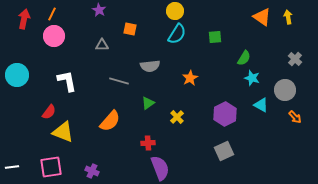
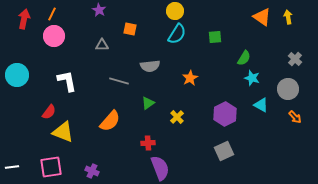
gray circle: moved 3 px right, 1 px up
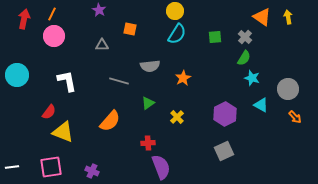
gray cross: moved 50 px left, 22 px up
orange star: moved 7 px left
purple semicircle: moved 1 px right, 1 px up
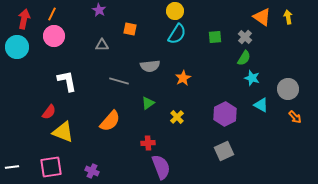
cyan circle: moved 28 px up
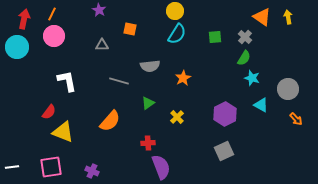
orange arrow: moved 1 px right, 2 px down
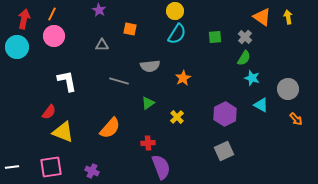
orange semicircle: moved 7 px down
